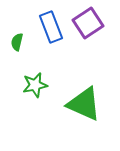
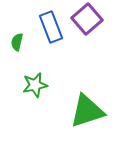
purple square: moved 1 px left, 4 px up; rotated 8 degrees counterclockwise
green triangle: moved 3 px right, 7 px down; rotated 42 degrees counterclockwise
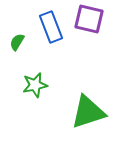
purple square: moved 2 px right; rotated 36 degrees counterclockwise
green semicircle: rotated 18 degrees clockwise
green triangle: moved 1 px right, 1 px down
